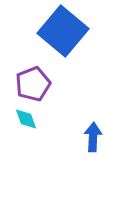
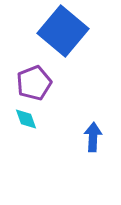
purple pentagon: moved 1 px right, 1 px up
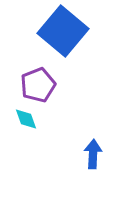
purple pentagon: moved 4 px right, 2 px down
blue arrow: moved 17 px down
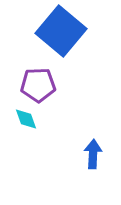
blue square: moved 2 px left
purple pentagon: rotated 20 degrees clockwise
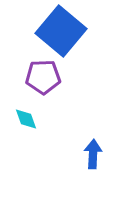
purple pentagon: moved 5 px right, 8 px up
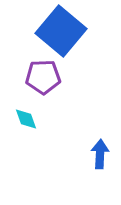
blue arrow: moved 7 px right
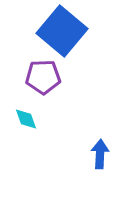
blue square: moved 1 px right
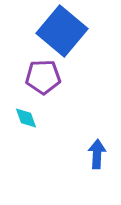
cyan diamond: moved 1 px up
blue arrow: moved 3 px left
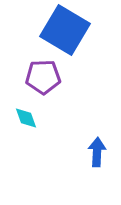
blue square: moved 3 px right, 1 px up; rotated 9 degrees counterclockwise
blue arrow: moved 2 px up
